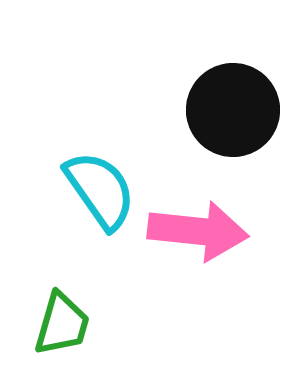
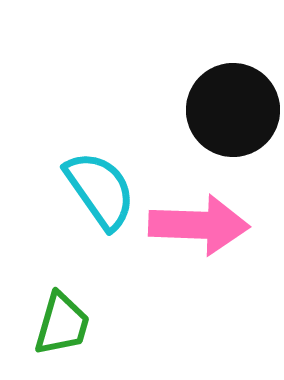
pink arrow: moved 1 px right, 6 px up; rotated 4 degrees counterclockwise
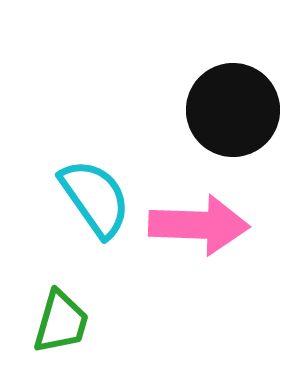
cyan semicircle: moved 5 px left, 8 px down
green trapezoid: moved 1 px left, 2 px up
